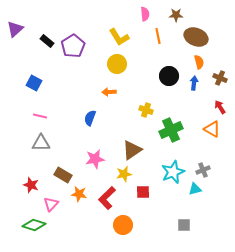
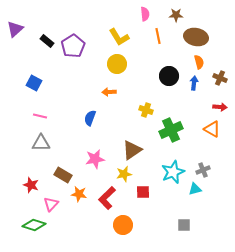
brown ellipse: rotated 10 degrees counterclockwise
red arrow: rotated 128 degrees clockwise
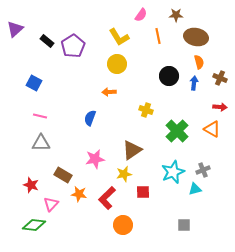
pink semicircle: moved 4 px left, 1 px down; rotated 40 degrees clockwise
green cross: moved 6 px right, 1 px down; rotated 20 degrees counterclockwise
green diamond: rotated 10 degrees counterclockwise
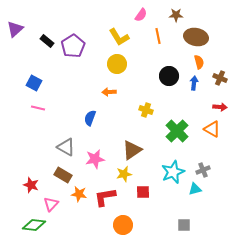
pink line: moved 2 px left, 8 px up
gray triangle: moved 25 px right, 4 px down; rotated 30 degrees clockwise
red L-shape: moved 2 px left, 1 px up; rotated 35 degrees clockwise
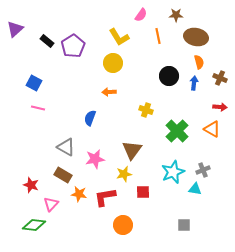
yellow circle: moved 4 px left, 1 px up
brown triangle: rotated 20 degrees counterclockwise
cyan triangle: rotated 24 degrees clockwise
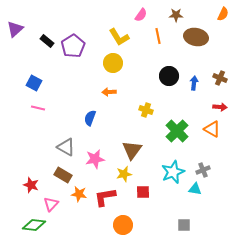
orange semicircle: moved 24 px right, 48 px up; rotated 40 degrees clockwise
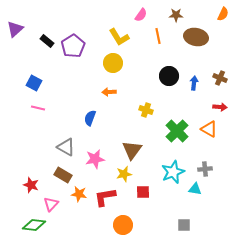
orange triangle: moved 3 px left
gray cross: moved 2 px right, 1 px up; rotated 16 degrees clockwise
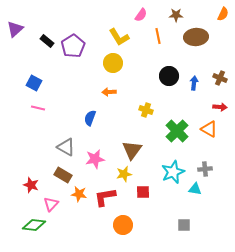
brown ellipse: rotated 15 degrees counterclockwise
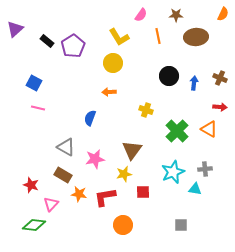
gray square: moved 3 px left
